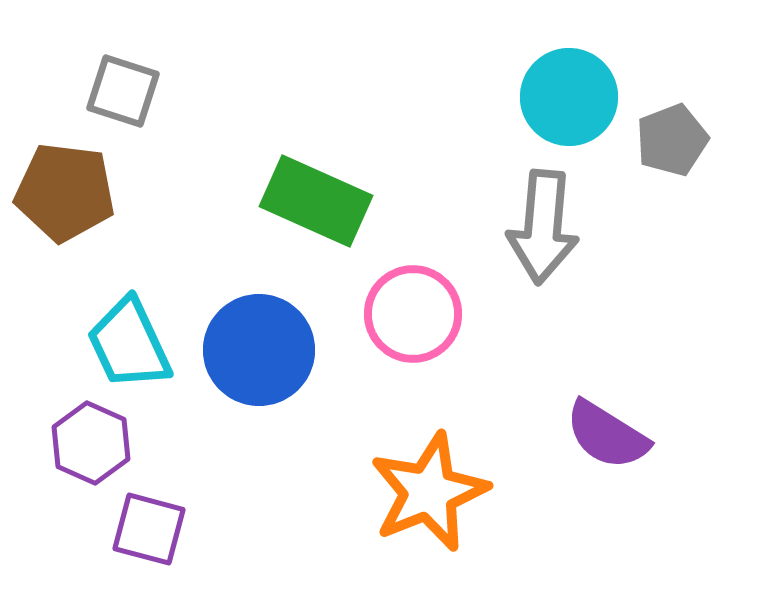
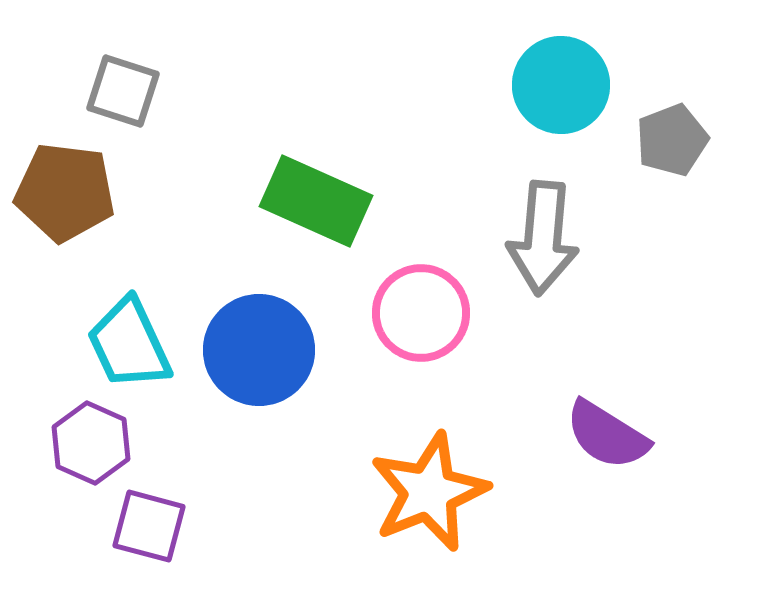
cyan circle: moved 8 px left, 12 px up
gray arrow: moved 11 px down
pink circle: moved 8 px right, 1 px up
purple square: moved 3 px up
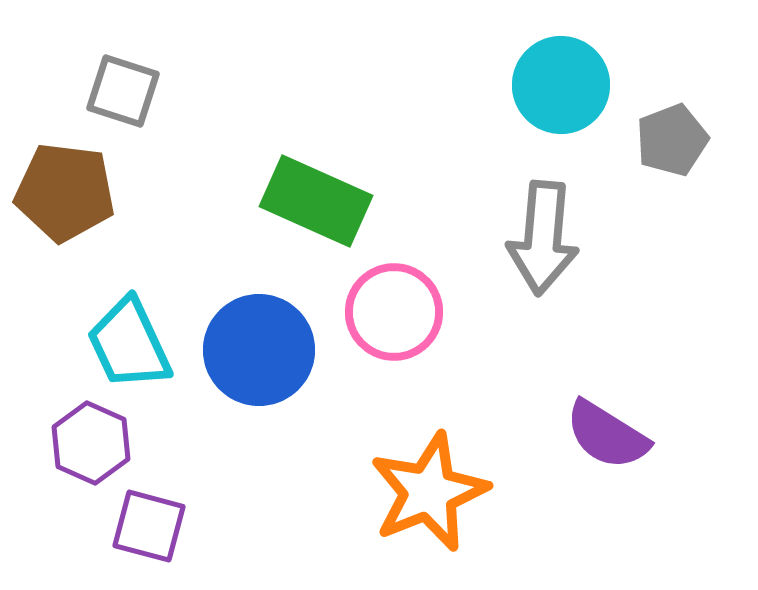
pink circle: moved 27 px left, 1 px up
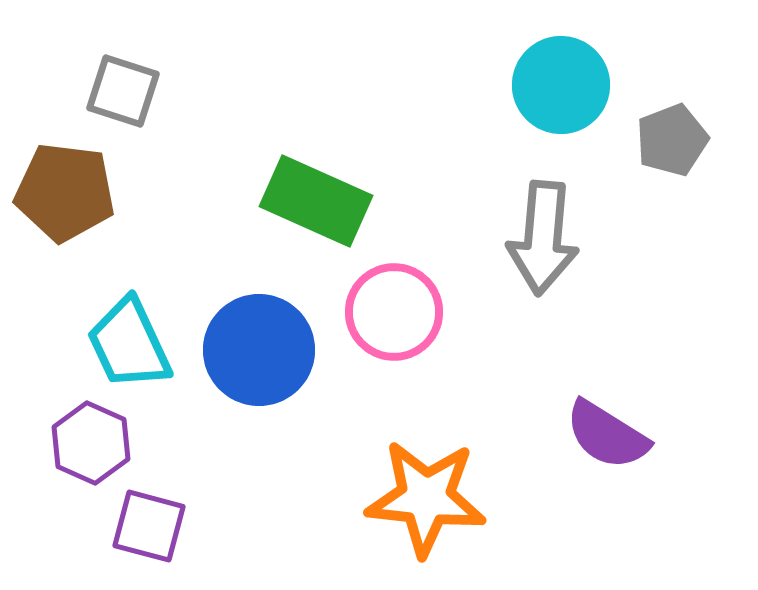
orange star: moved 3 px left, 6 px down; rotated 28 degrees clockwise
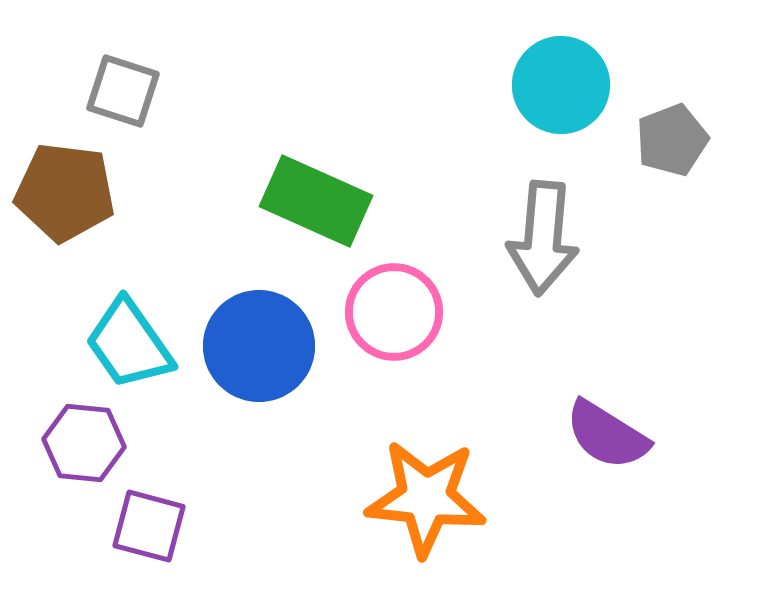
cyan trapezoid: rotated 10 degrees counterclockwise
blue circle: moved 4 px up
purple hexagon: moved 7 px left; rotated 18 degrees counterclockwise
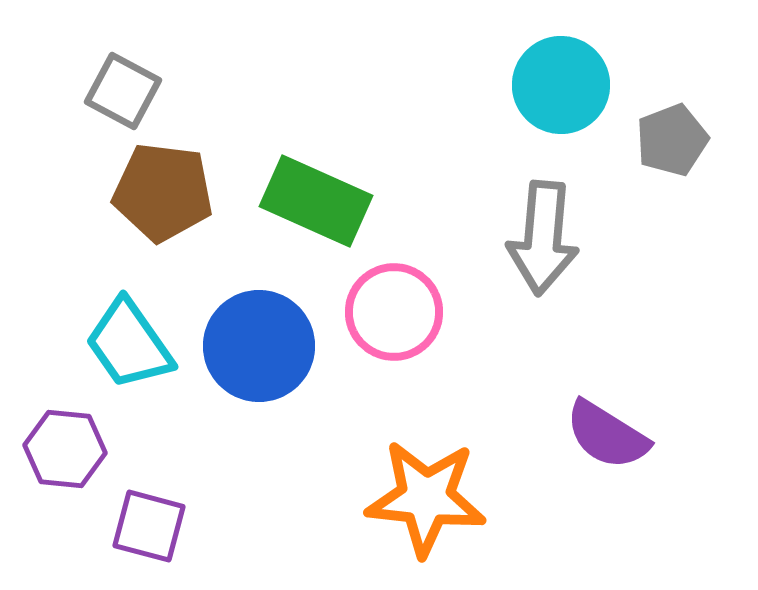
gray square: rotated 10 degrees clockwise
brown pentagon: moved 98 px right
purple hexagon: moved 19 px left, 6 px down
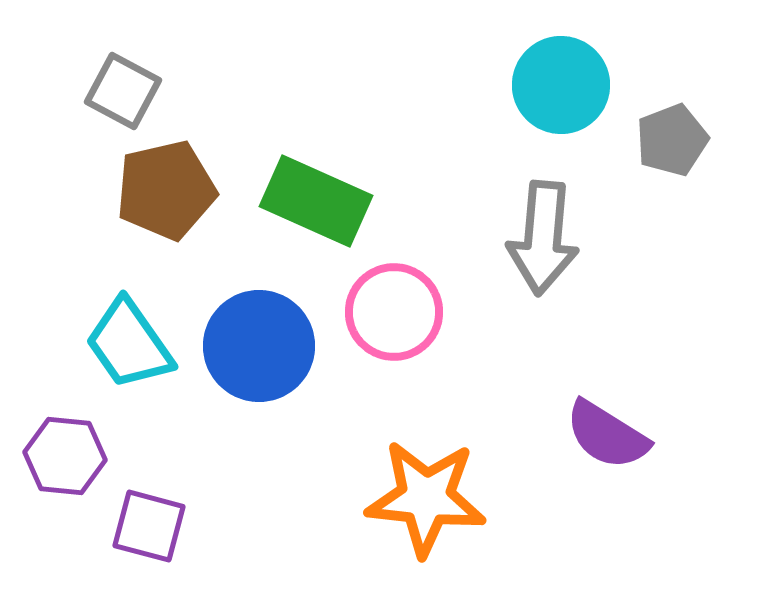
brown pentagon: moved 3 px right, 2 px up; rotated 20 degrees counterclockwise
purple hexagon: moved 7 px down
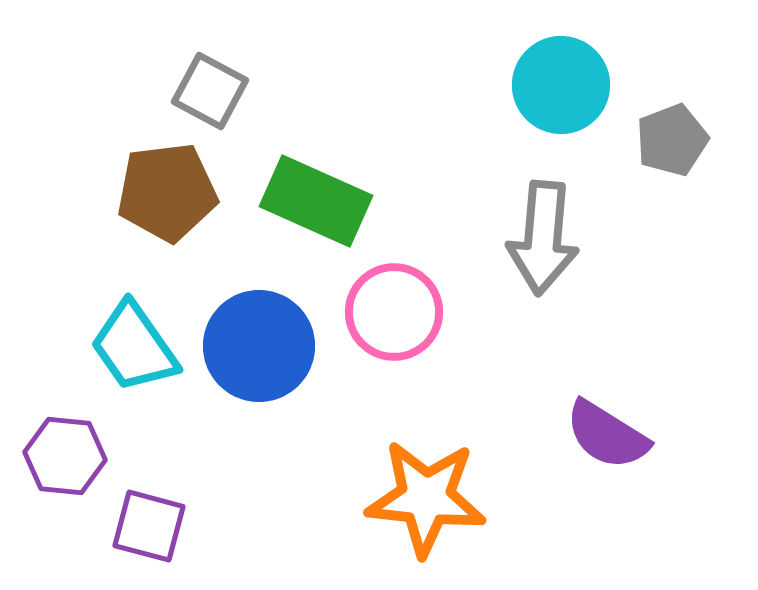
gray square: moved 87 px right
brown pentagon: moved 1 px right, 2 px down; rotated 6 degrees clockwise
cyan trapezoid: moved 5 px right, 3 px down
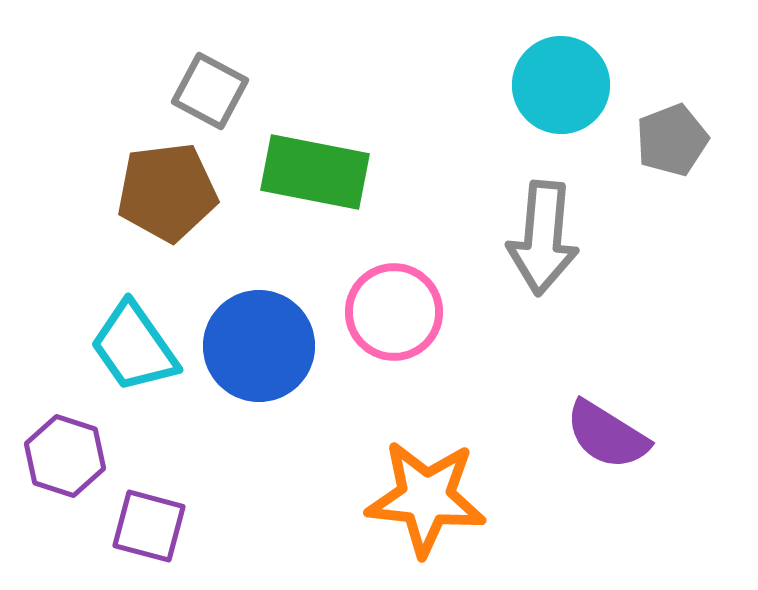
green rectangle: moved 1 px left, 29 px up; rotated 13 degrees counterclockwise
purple hexagon: rotated 12 degrees clockwise
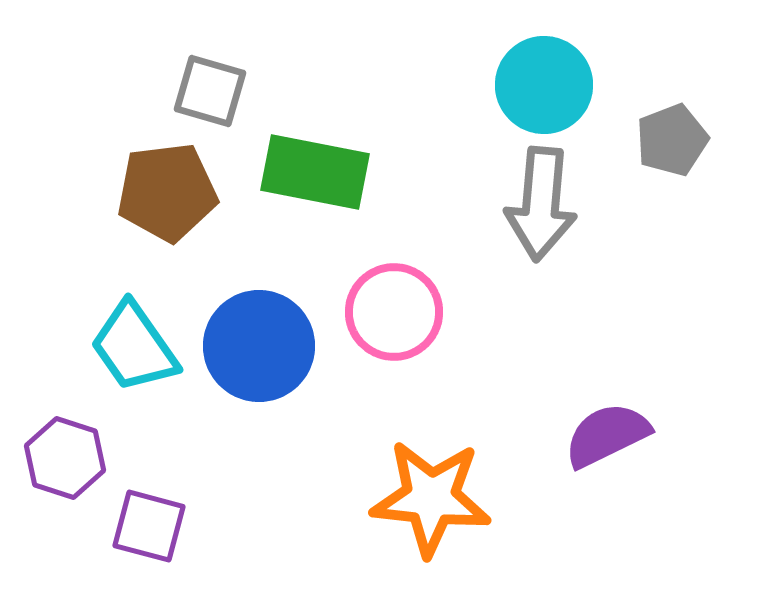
cyan circle: moved 17 px left
gray square: rotated 12 degrees counterclockwise
gray arrow: moved 2 px left, 34 px up
purple semicircle: rotated 122 degrees clockwise
purple hexagon: moved 2 px down
orange star: moved 5 px right
